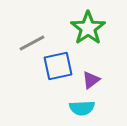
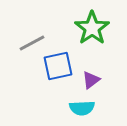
green star: moved 4 px right
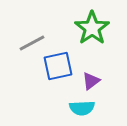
purple triangle: moved 1 px down
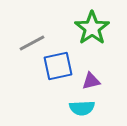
purple triangle: rotated 24 degrees clockwise
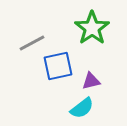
cyan semicircle: rotated 35 degrees counterclockwise
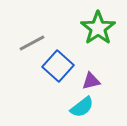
green star: moved 6 px right
blue square: rotated 36 degrees counterclockwise
cyan semicircle: moved 1 px up
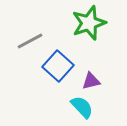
green star: moved 9 px left, 5 px up; rotated 16 degrees clockwise
gray line: moved 2 px left, 2 px up
cyan semicircle: rotated 95 degrees counterclockwise
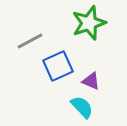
blue square: rotated 24 degrees clockwise
purple triangle: rotated 36 degrees clockwise
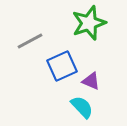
blue square: moved 4 px right
